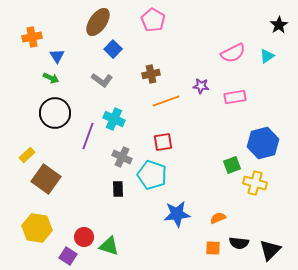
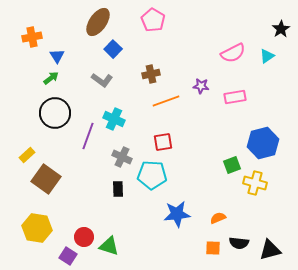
black star: moved 2 px right, 4 px down
green arrow: rotated 63 degrees counterclockwise
cyan pentagon: rotated 16 degrees counterclockwise
black triangle: rotated 30 degrees clockwise
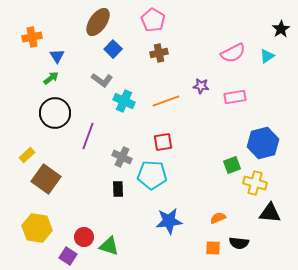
brown cross: moved 8 px right, 21 px up
cyan cross: moved 10 px right, 18 px up
blue star: moved 8 px left, 7 px down
black triangle: moved 37 px up; rotated 20 degrees clockwise
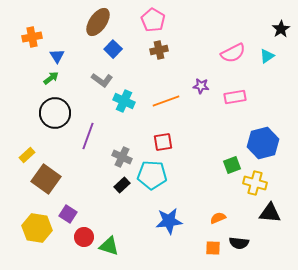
brown cross: moved 3 px up
black rectangle: moved 4 px right, 4 px up; rotated 49 degrees clockwise
purple square: moved 42 px up
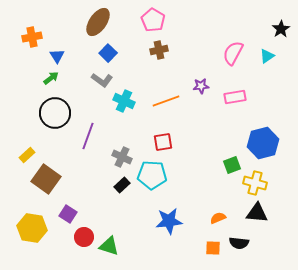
blue square: moved 5 px left, 4 px down
pink semicircle: rotated 145 degrees clockwise
purple star: rotated 14 degrees counterclockwise
black triangle: moved 13 px left
yellow hexagon: moved 5 px left
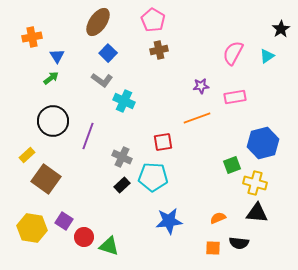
orange line: moved 31 px right, 17 px down
black circle: moved 2 px left, 8 px down
cyan pentagon: moved 1 px right, 2 px down
purple square: moved 4 px left, 7 px down
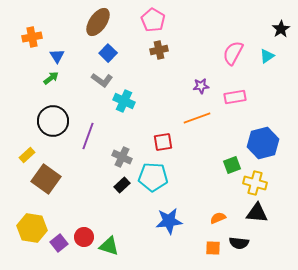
purple square: moved 5 px left, 22 px down; rotated 18 degrees clockwise
